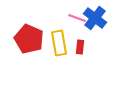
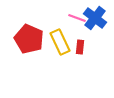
yellow rectangle: moved 1 px right, 1 px up; rotated 15 degrees counterclockwise
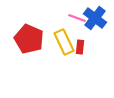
yellow rectangle: moved 4 px right
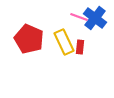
pink line: moved 2 px right, 1 px up
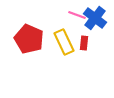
pink line: moved 2 px left, 2 px up
red rectangle: moved 4 px right, 4 px up
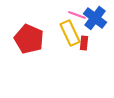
yellow rectangle: moved 6 px right, 9 px up
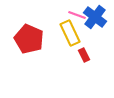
blue cross: moved 1 px up
red rectangle: moved 12 px down; rotated 32 degrees counterclockwise
